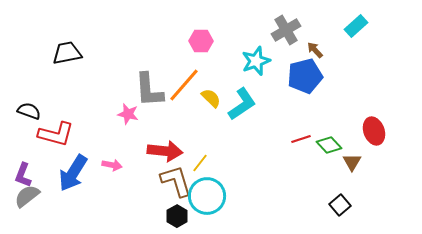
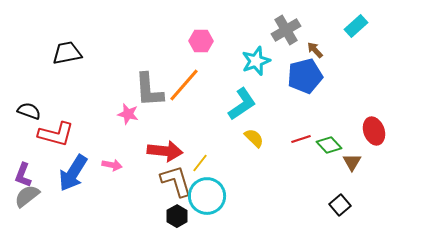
yellow semicircle: moved 43 px right, 40 px down
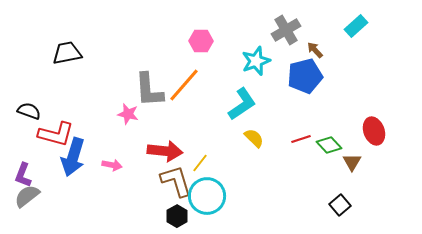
blue arrow: moved 16 px up; rotated 15 degrees counterclockwise
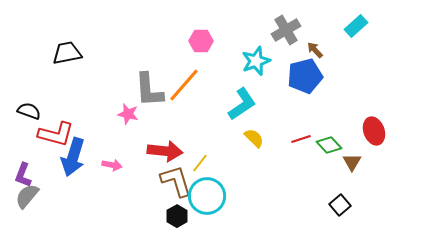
gray semicircle: rotated 12 degrees counterclockwise
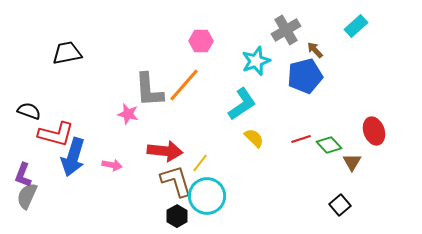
gray semicircle: rotated 16 degrees counterclockwise
